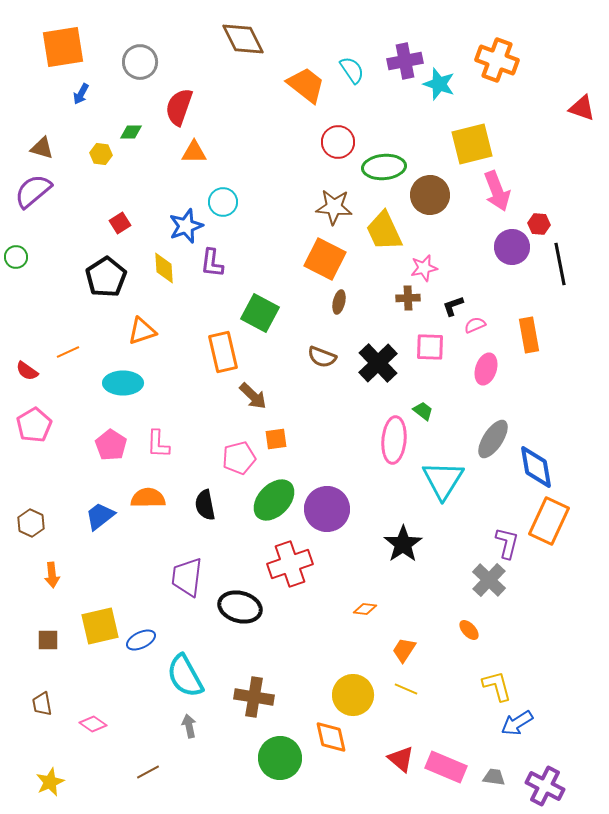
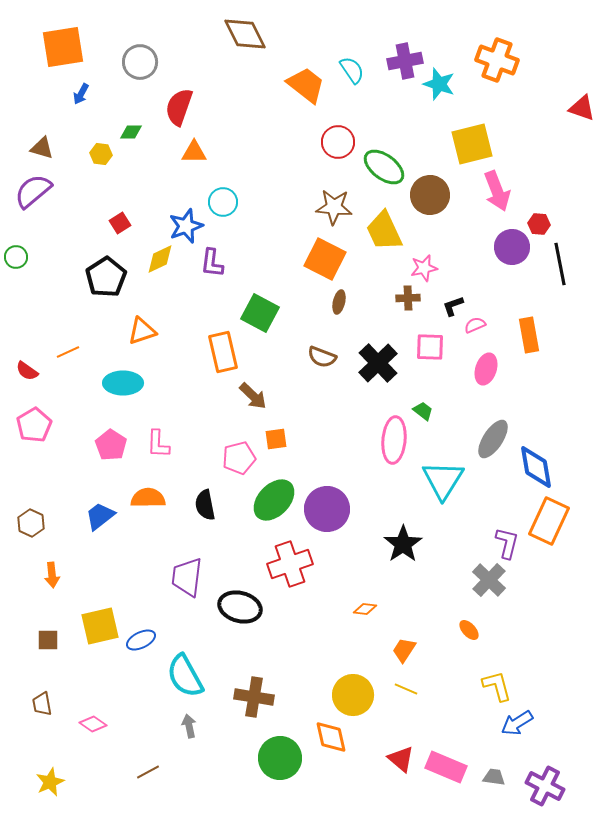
brown diamond at (243, 39): moved 2 px right, 5 px up
green ellipse at (384, 167): rotated 42 degrees clockwise
yellow diamond at (164, 268): moved 4 px left, 9 px up; rotated 68 degrees clockwise
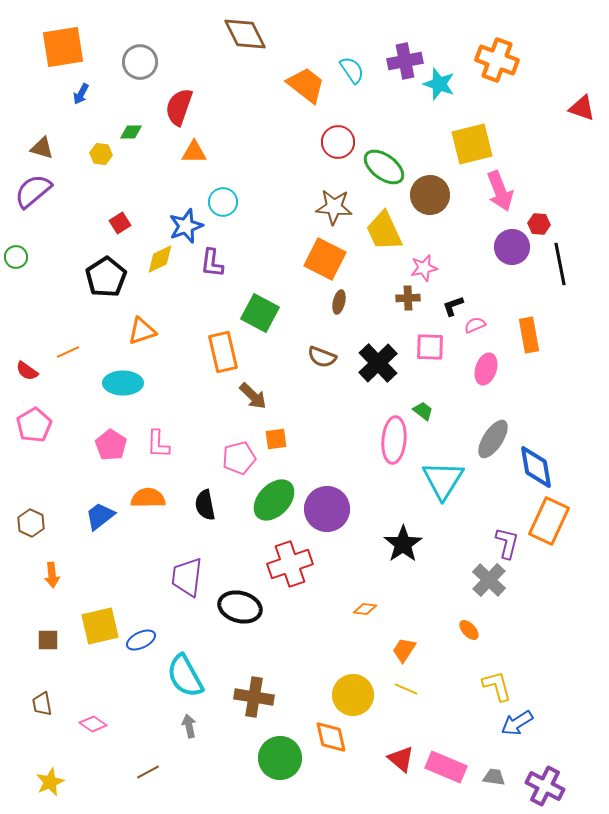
pink arrow at (497, 191): moved 3 px right
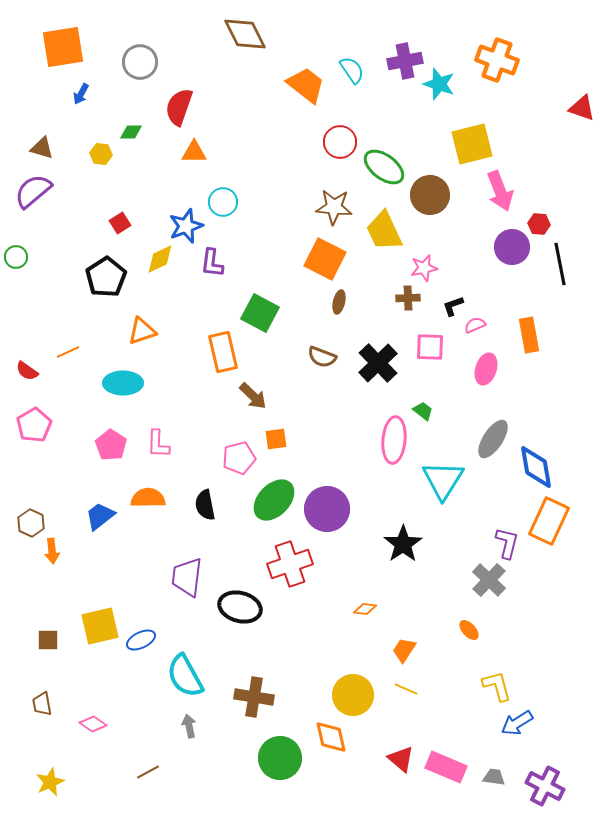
red circle at (338, 142): moved 2 px right
orange arrow at (52, 575): moved 24 px up
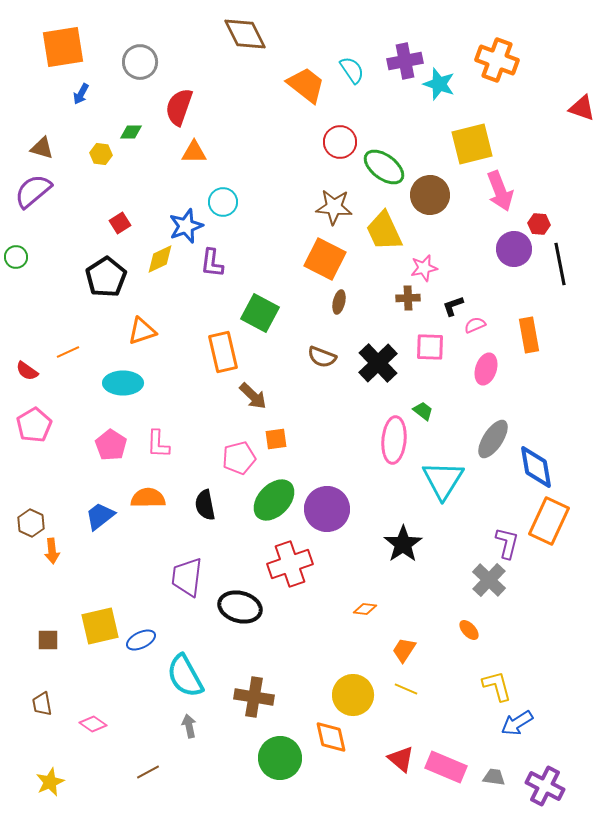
purple circle at (512, 247): moved 2 px right, 2 px down
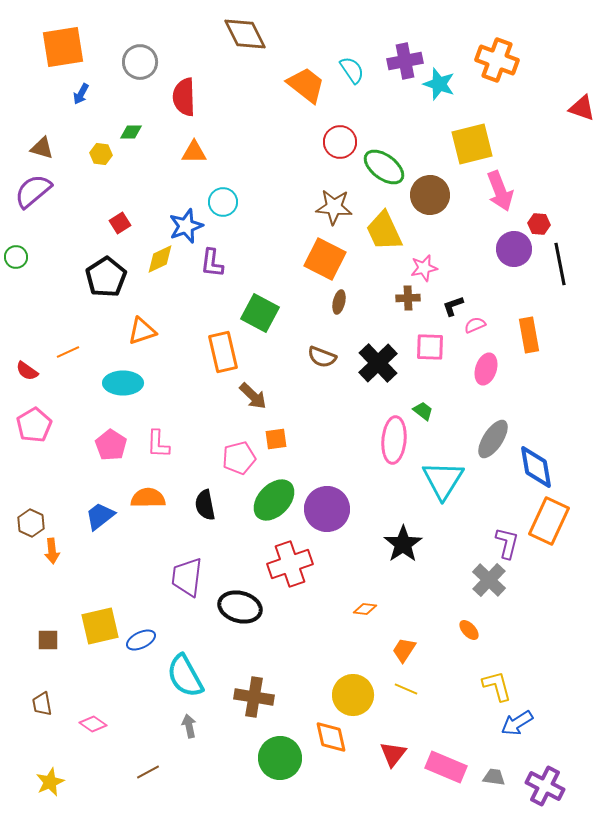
red semicircle at (179, 107): moved 5 px right, 10 px up; rotated 21 degrees counterclockwise
red triangle at (401, 759): moved 8 px left, 5 px up; rotated 28 degrees clockwise
